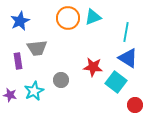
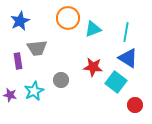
cyan triangle: moved 12 px down
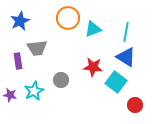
blue triangle: moved 2 px left, 1 px up
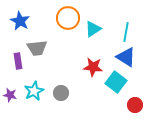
blue star: rotated 18 degrees counterclockwise
cyan triangle: rotated 12 degrees counterclockwise
gray circle: moved 13 px down
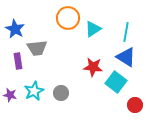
blue star: moved 5 px left, 8 px down
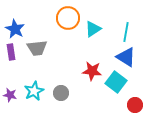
purple rectangle: moved 7 px left, 9 px up
red star: moved 1 px left, 4 px down
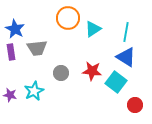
gray circle: moved 20 px up
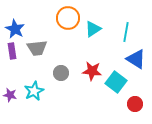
purple rectangle: moved 1 px right, 1 px up
blue triangle: moved 10 px right, 2 px down
red circle: moved 1 px up
